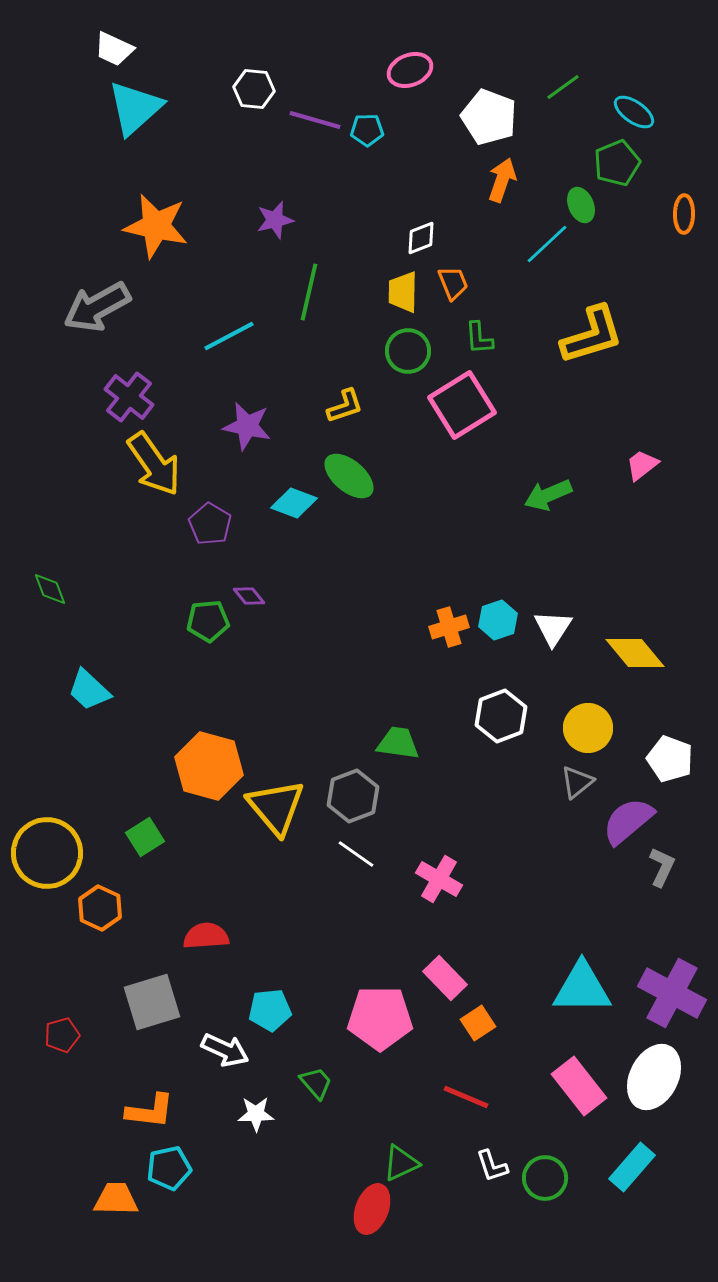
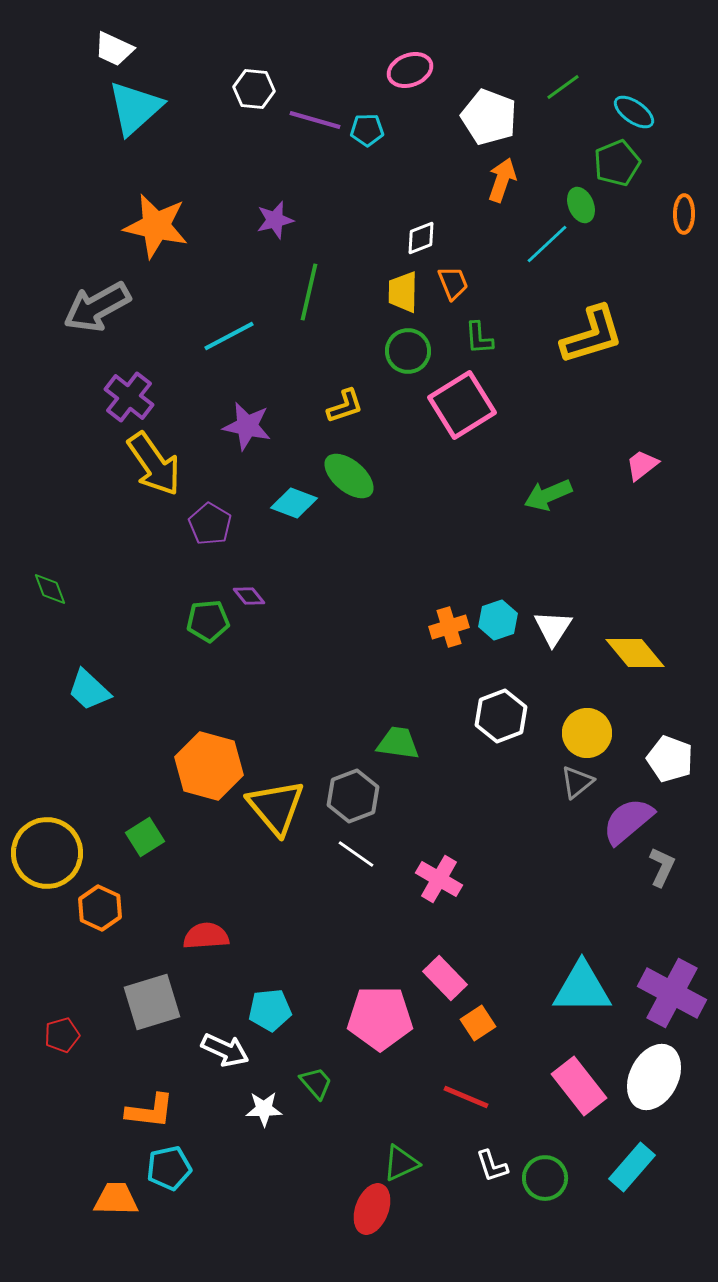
yellow circle at (588, 728): moved 1 px left, 5 px down
white star at (256, 1114): moved 8 px right, 5 px up
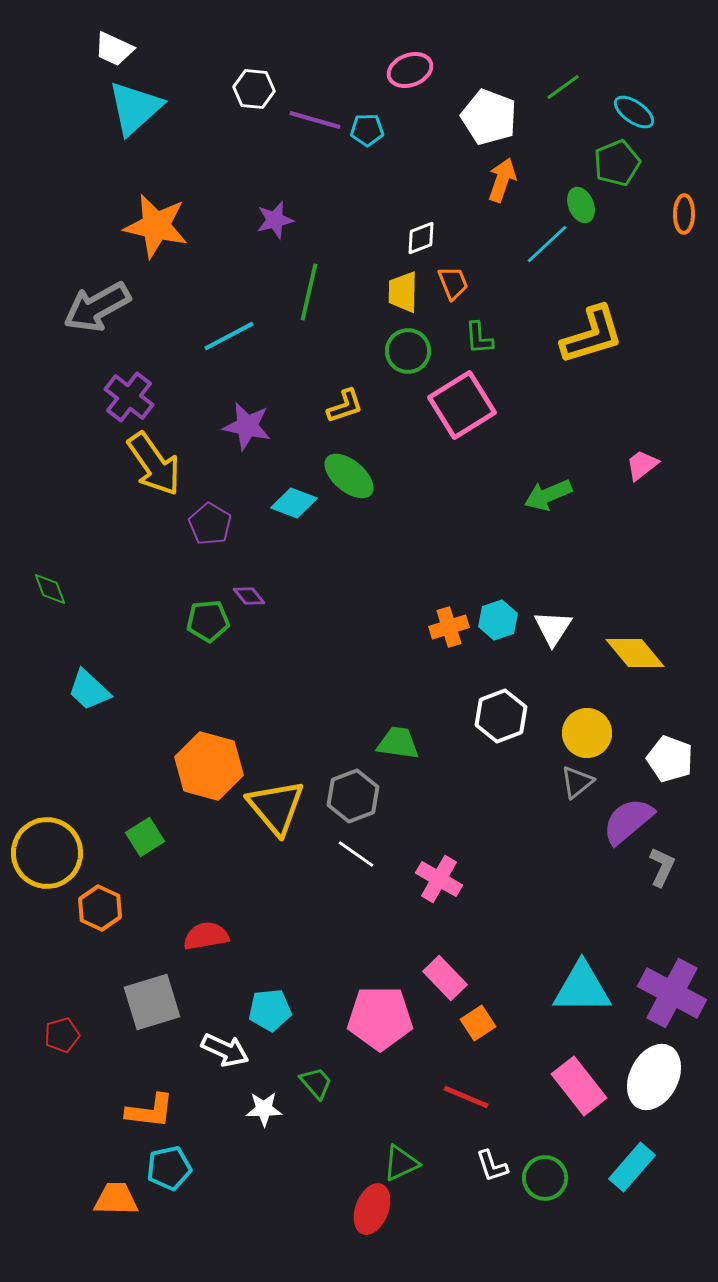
red semicircle at (206, 936): rotated 6 degrees counterclockwise
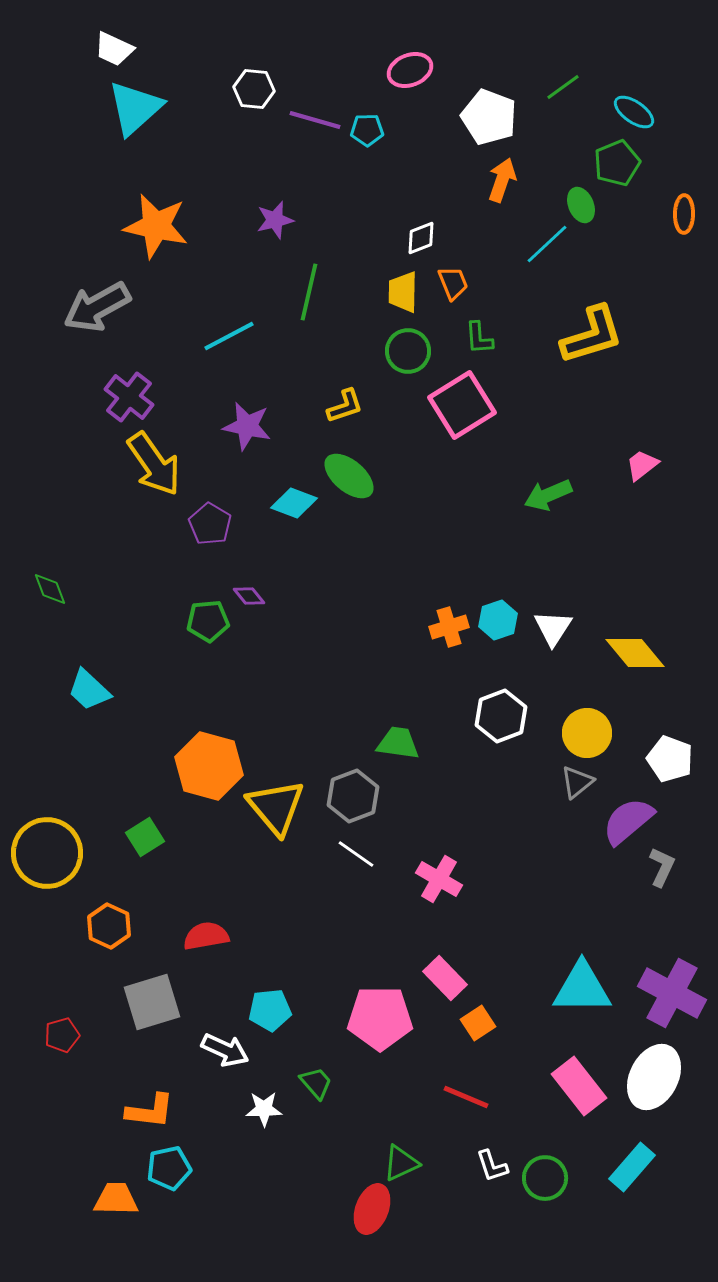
orange hexagon at (100, 908): moved 9 px right, 18 px down
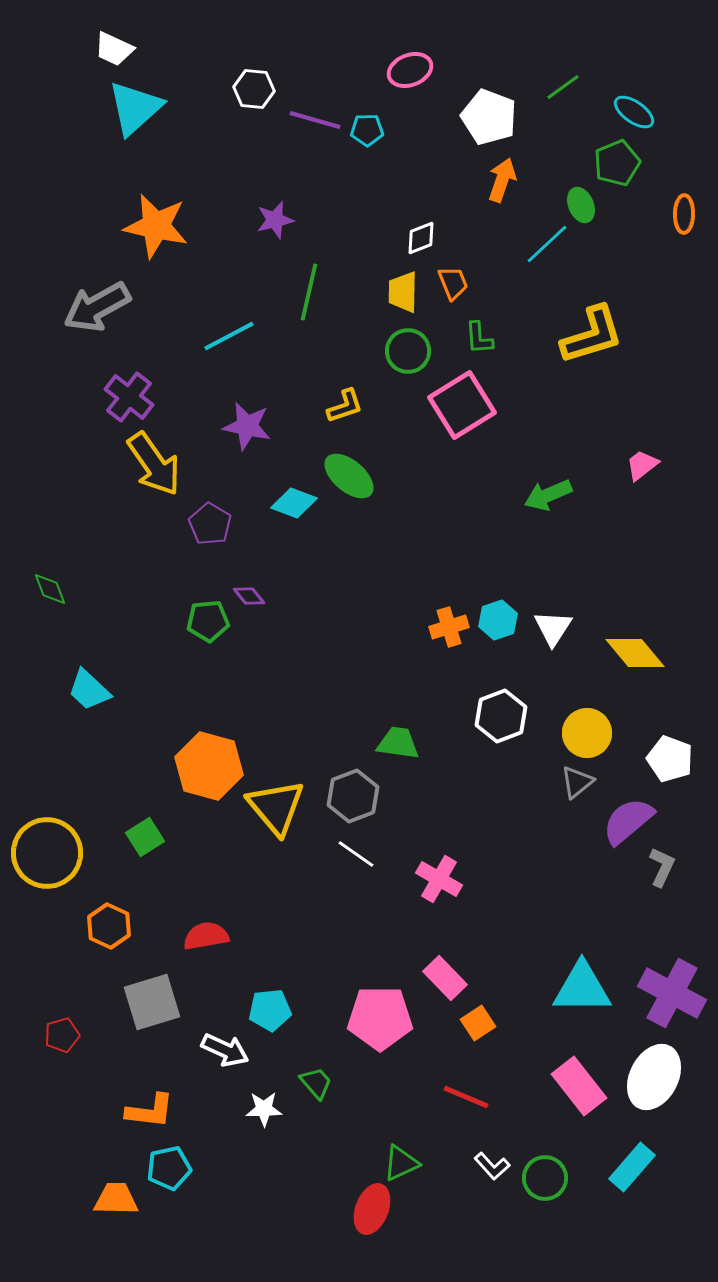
white L-shape at (492, 1166): rotated 24 degrees counterclockwise
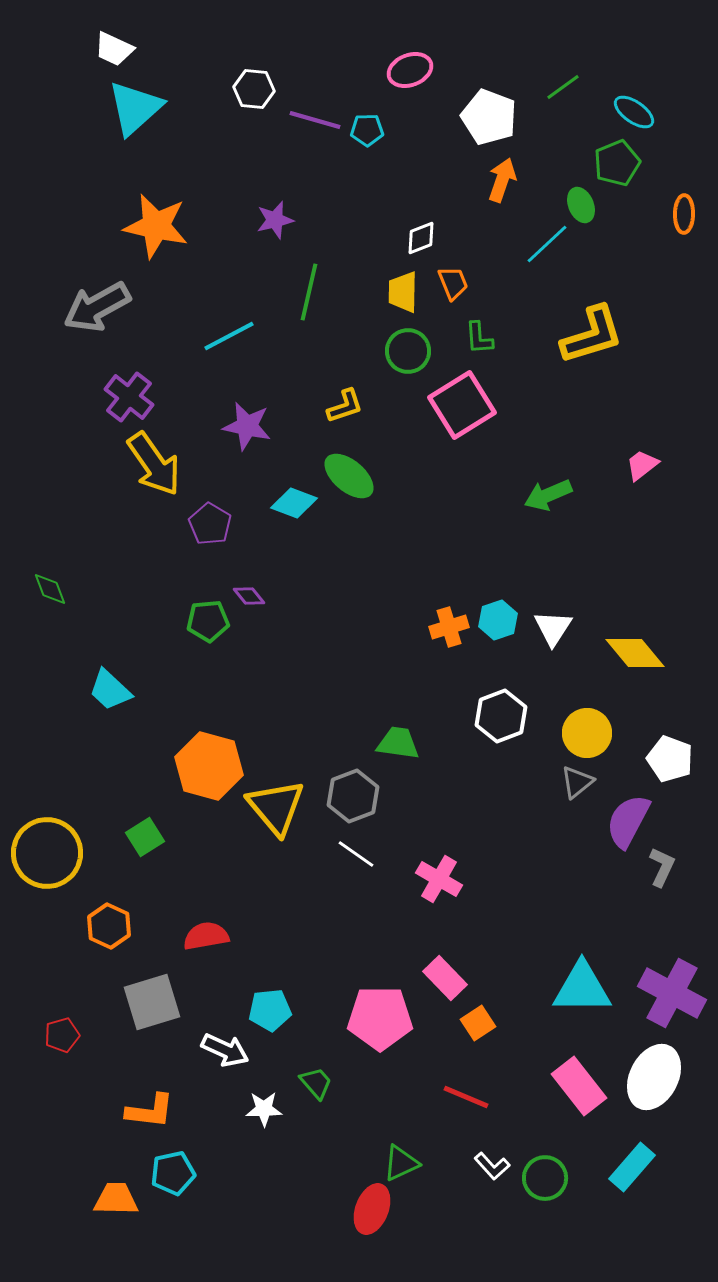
cyan trapezoid at (89, 690): moved 21 px right
purple semicircle at (628, 821): rotated 22 degrees counterclockwise
cyan pentagon at (169, 1168): moved 4 px right, 5 px down
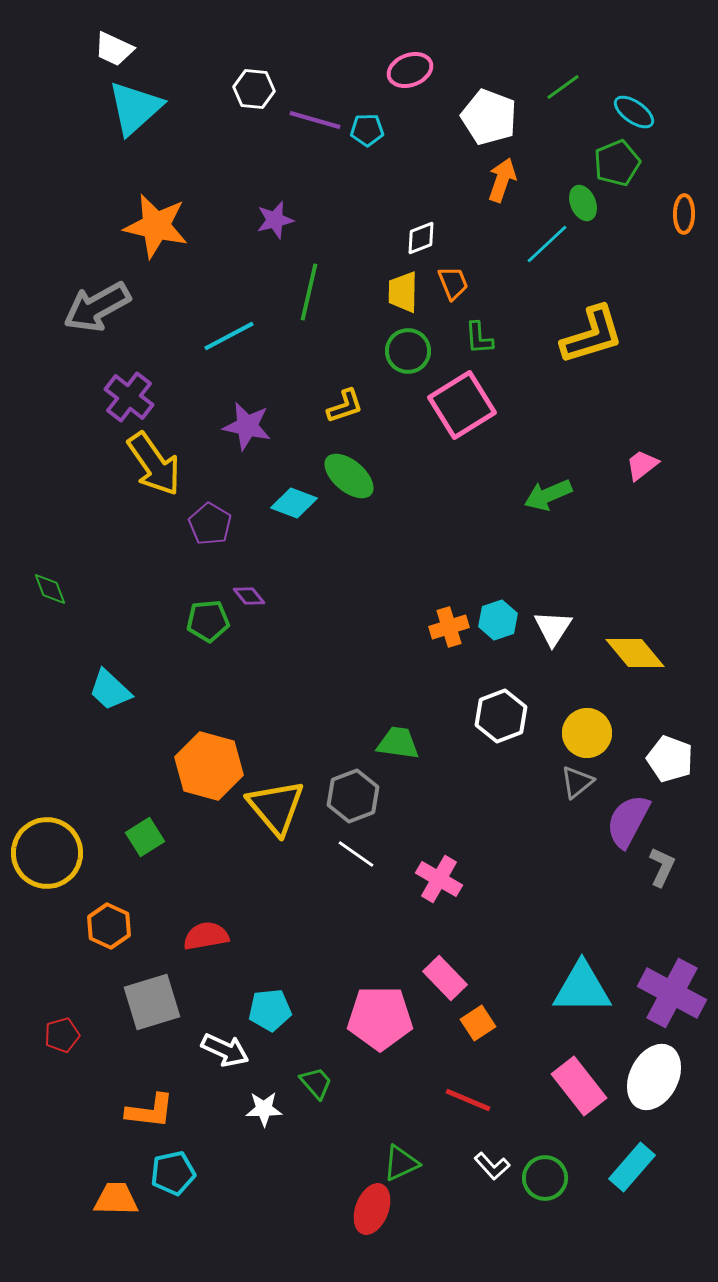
green ellipse at (581, 205): moved 2 px right, 2 px up
red line at (466, 1097): moved 2 px right, 3 px down
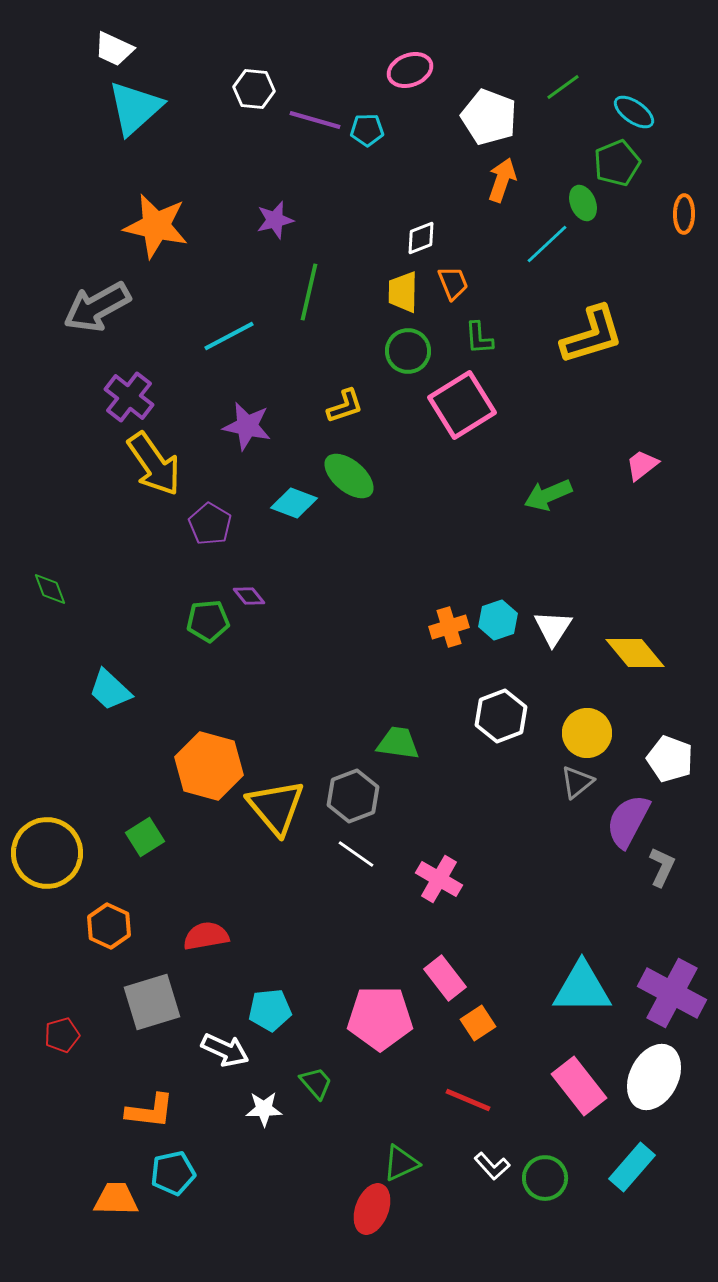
pink rectangle at (445, 978): rotated 6 degrees clockwise
